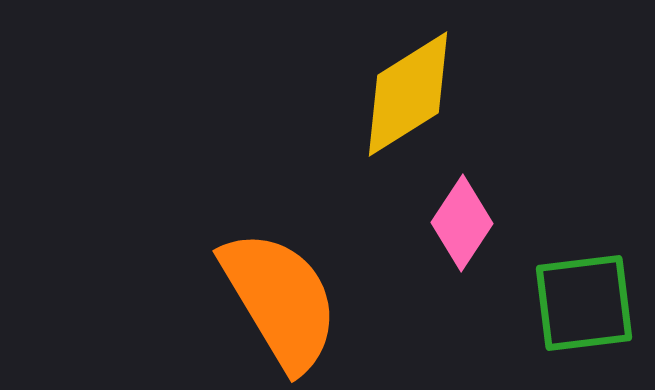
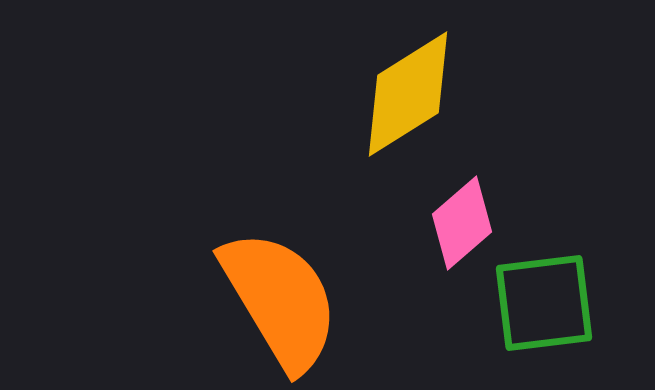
pink diamond: rotated 16 degrees clockwise
green square: moved 40 px left
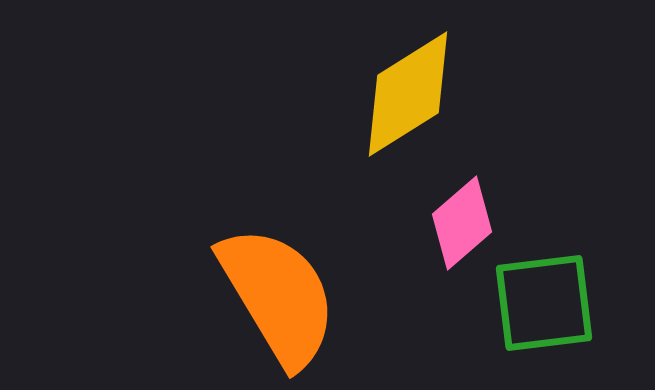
orange semicircle: moved 2 px left, 4 px up
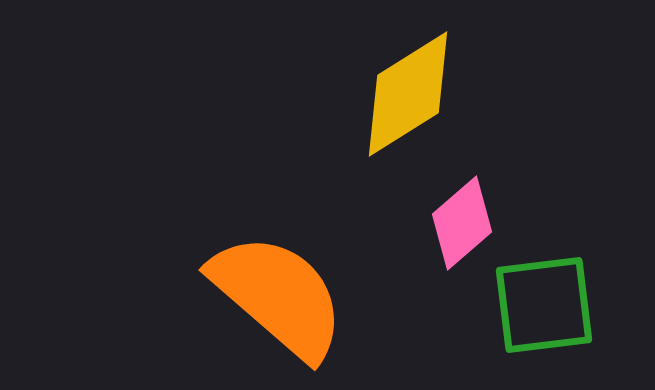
orange semicircle: rotated 18 degrees counterclockwise
green square: moved 2 px down
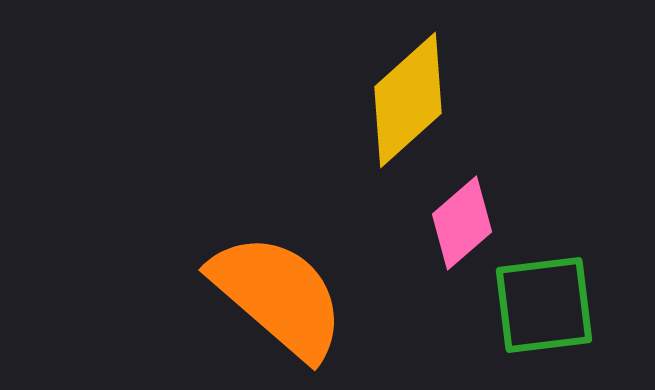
yellow diamond: moved 6 px down; rotated 10 degrees counterclockwise
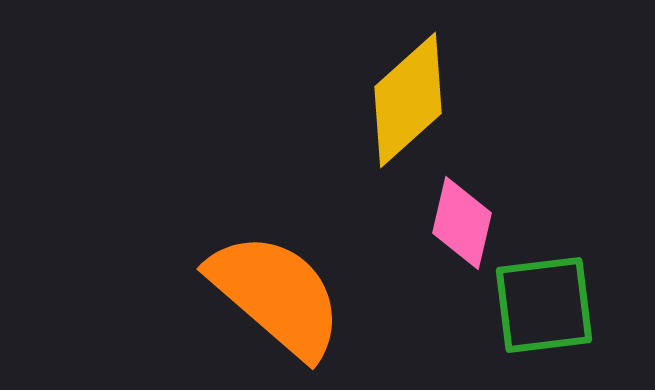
pink diamond: rotated 36 degrees counterclockwise
orange semicircle: moved 2 px left, 1 px up
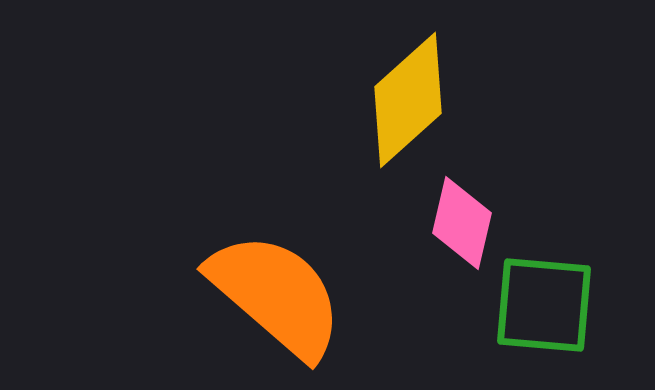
green square: rotated 12 degrees clockwise
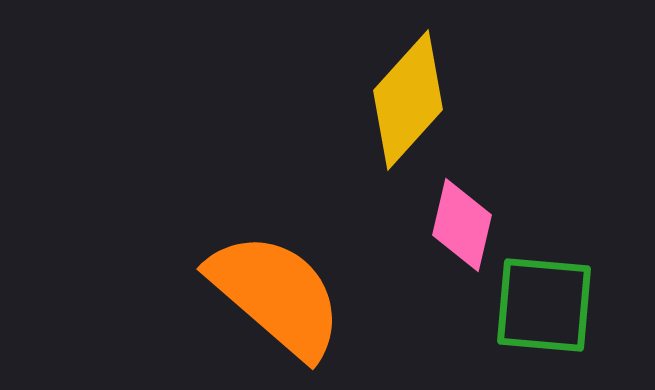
yellow diamond: rotated 6 degrees counterclockwise
pink diamond: moved 2 px down
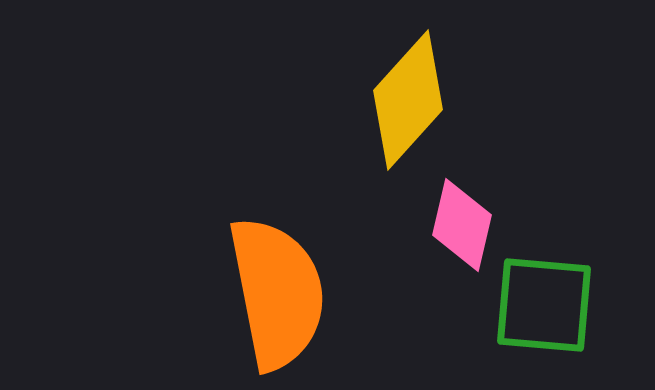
orange semicircle: moved 1 px right, 2 px up; rotated 38 degrees clockwise
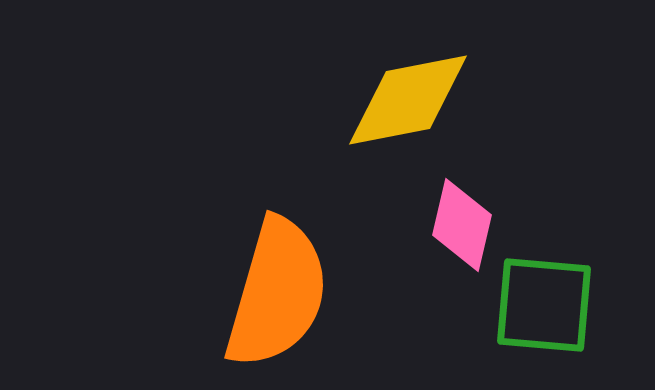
yellow diamond: rotated 37 degrees clockwise
orange semicircle: rotated 27 degrees clockwise
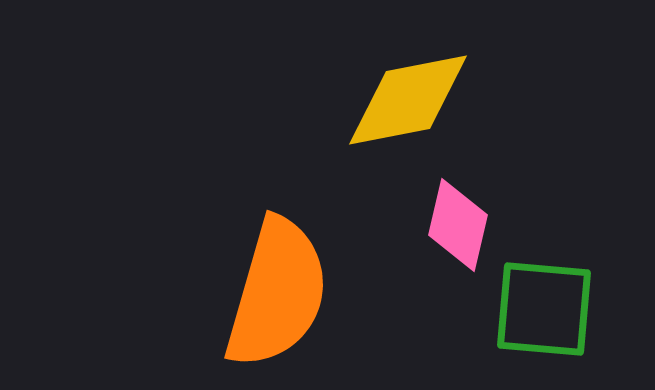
pink diamond: moved 4 px left
green square: moved 4 px down
